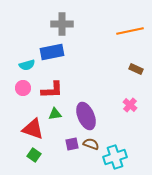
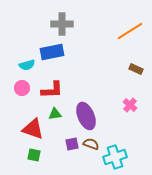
orange line: rotated 20 degrees counterclockwise
pink circle: moved 1 px left
green square: rotated 24 degrees counterclockwise
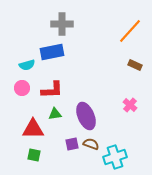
orange line: rotated 16 degrees counterclockwise
brown rectangle: moved 1 px left, 4 px up
red triangle: rotated 20 degrees counterclockwise
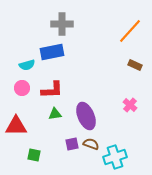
red triangle: moved 17 px left, 3 px up
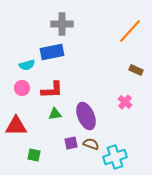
brown rectangle: moved 1 px right, 5 px down
pink cross: moved 5 px left, 3 px up
purple square: moved 1 px left, 1 px up
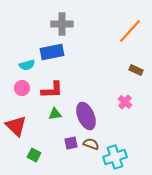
red triangle: rotated 45 degrees clockwise
green square: rotated 16 degrees clockwise
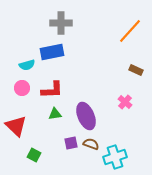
gray cross: moved 1 px left, 1 px up
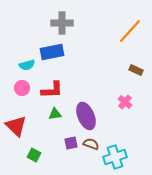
gray cross: moved 1 px right
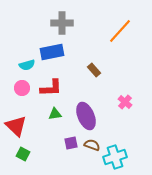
orange line: moved 10 px left
brown rectangle: moved 42 px left; rotated 24 degrees clockwise
red L-shape: moved 1 px left, 2 px up
brown semicircle: moved 1 px right, 1 px down
green square: moved 11 px left, 1 px up
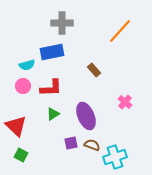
pink circle: moved 1 px right, 2 px up
green triangle: moved 2 px left; rotated 24 degrees counterclockwise
green square: moved 2 px left, 1 px down
